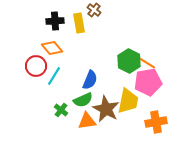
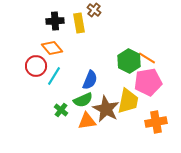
orange line: moved 5 px up
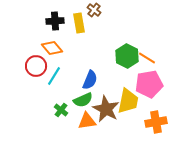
green hexagon: moved 2 px left, 5 px up
pink pentagon: moved 1 px right, 2 px down
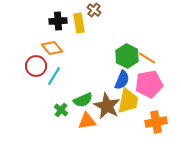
black cross: moved 3 px right
blue semicircle: moved 32 px right
brown star: moved 1 px right, 3 px up
